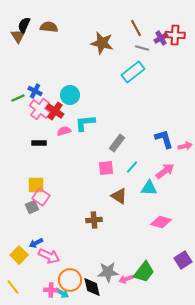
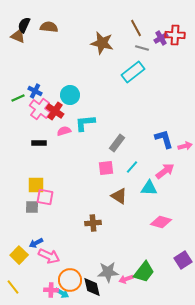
brown triangle at (18, 36): rotated 35 degrees counterclockwise
pink square at (41, 197): moved 4 px right; rotated 24 degrees counterclockwise
gray square at (32, 207): rotated 24 degrees clockwise
brown cross at (94, 220): moved 1 px left, 3 px down
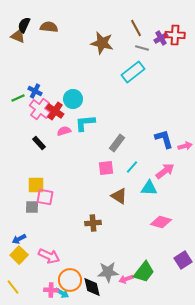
cyan circle at (70, 95): moved 3 px right, 4 px down
black rectangle at (39, 143): rotated 48 degrees clockwise
blue arrow at (36, 243): moved 17 px left, 4 px up
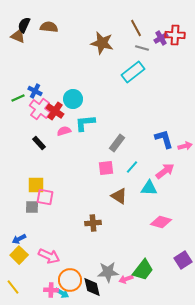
green trapezoid at (144, 272): moved 1 px left, 2 px up
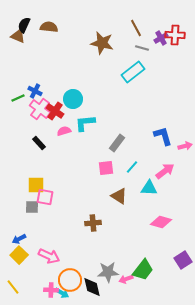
blue L-shape at (164, 139): moved 1 px left, 3 px up
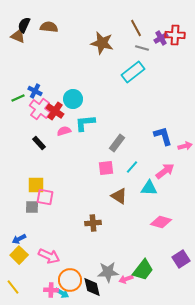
purple square at (183, 260): moved 2 px left, 1 px up
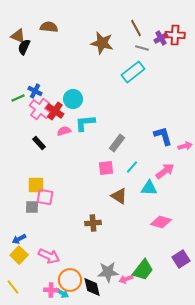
black semicircle at (24, 25): moved 22 px down
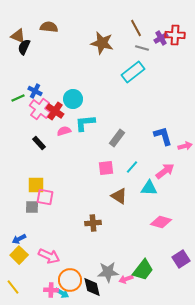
gray rectangle at (117, 143): moved 5 px up
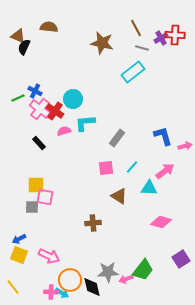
yellow square at (19, 255): rotated 24 degrees counterclockwise
pink cross at (51, 290): moved 2 px down
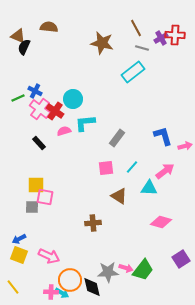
pink arrow at (126, 279): moved 11 px up; rotated 144 degrees counterclockwise
